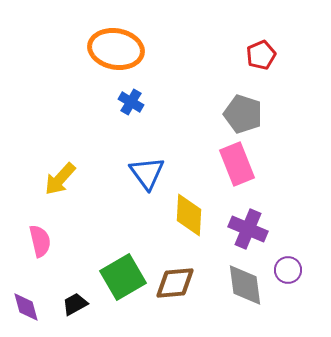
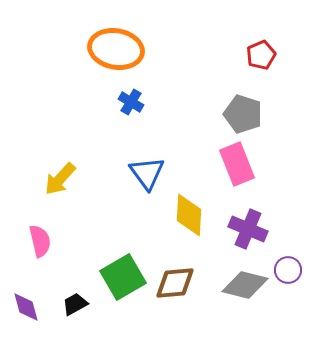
gray diamond: rotated 69 degrees counterclockwise
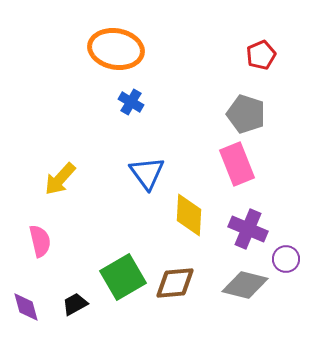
gray pentagon: moved 3 px right
purple circle: moved 2 px left, 11 px up
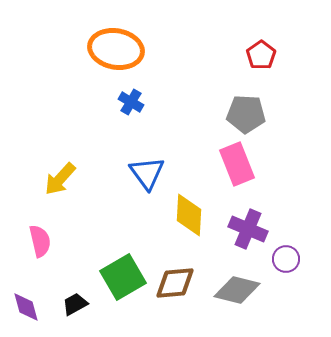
red pentagon: rotated 12 degrees counterclockwise
gray pentagon: rotated 15 degrees counterclockwise
gray diamond: moved 8 px left, 5 px down
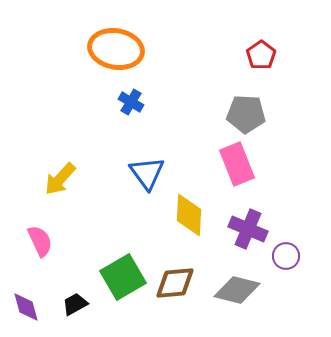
pink semicircle: rotated 12 degrees counterclockwise
purple circle: moved 3 px up
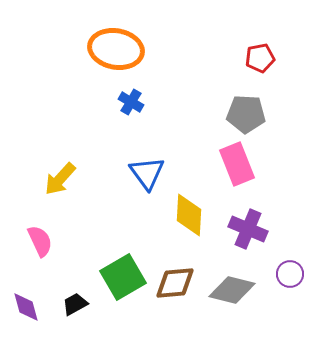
red pentagon: moved 1 px left, 3 px down; rotated 24 degrees clockwise
purple circle: moved 4 px right, 18 px down
gray diamond: moved 5 px left
